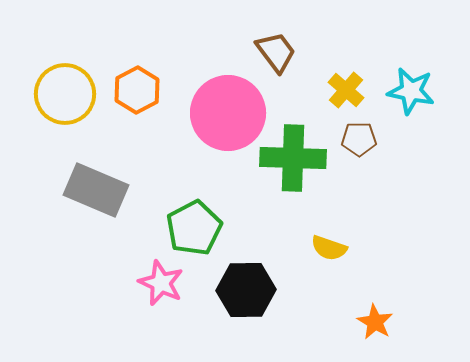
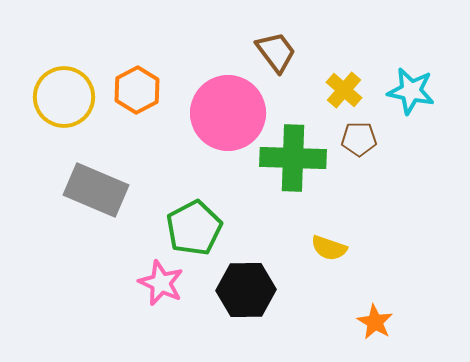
yellow cross: moved 2 px left
yellow circle: moved 1 px left, 3 px down
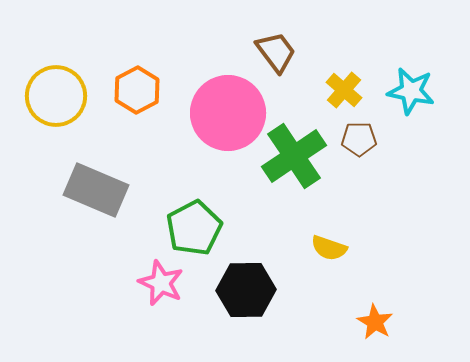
yellow circle: moved 8 px left, 1 px up
green cross: moved 1 px right, 2 px up; rotated 36 degrees counterclockwise
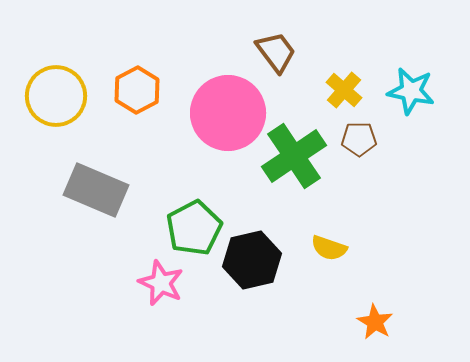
black hexagon: moved 6 px right, 30 px up; rotated 12 degrees counterclockwise
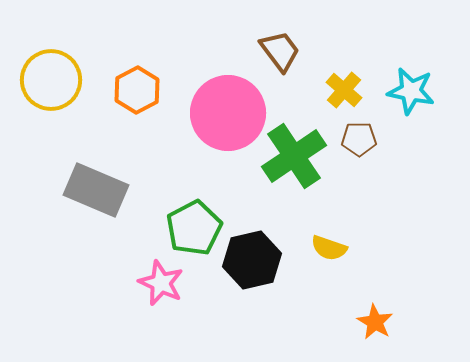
brown trapezoid: moved 4 px right, 1 px up
yellow circle: moved 5 px left, 16 px up
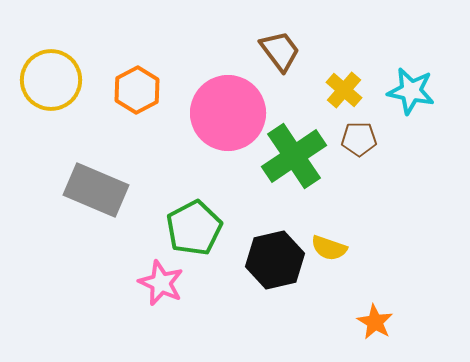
black hexagon: moved 23 px right
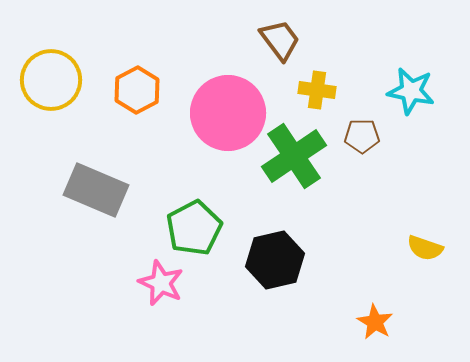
brown trapezoid: moved 11 px up
yellow cross: moved 27 px left; rotated 33 degrees counterclockwise
brown pentagon: moved 3 px right, 3 px up
yellow semicircle: moved 96 px right
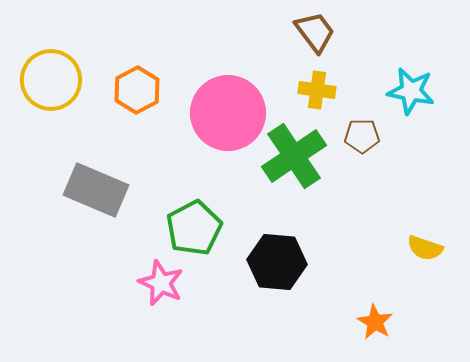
brown trapezoid: moved 35 px right, 8 px up
black hexagon: moved 2 px right, 2 px down; rotated 18 degrees clockwise
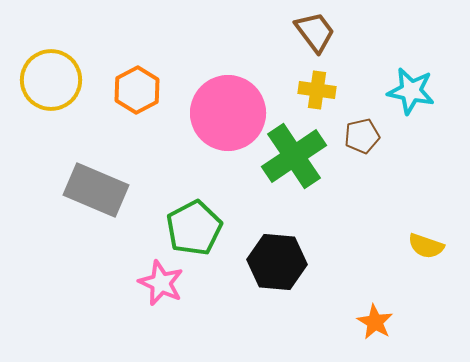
brown pentagon: rotated 12 degrees counterclockwise
yellow semicircle: moved 1 px right, 2 px up
